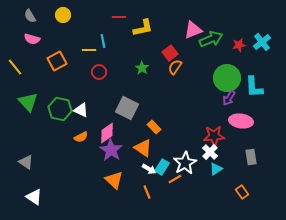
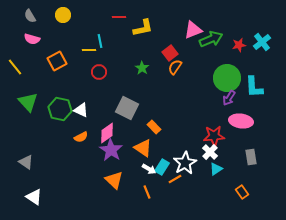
cyan line at (103, 41): moved 3 px left
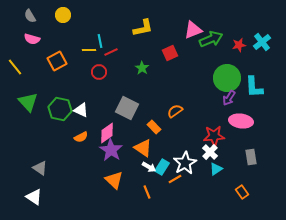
red line at (119, 17): moved 8 px left, 35 px down; rotated 24 degrees counterclockwise
red square at (170, 53): rotated 14 degrees clockwise
orange semicircle at (175, 67): moved 44 px down; rotated 21 degrees clockwise
gray triangle at (26, 162): moved 14 px right, 6 px down
white arrow at (149, 169): moved 2 px up
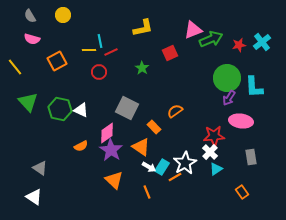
orange semicircle at (81, 137): moved 9 px down
orange triangle at (143, 148): moved 2 px left, 1 px up
orange line at (175, 179): moved 2 px up
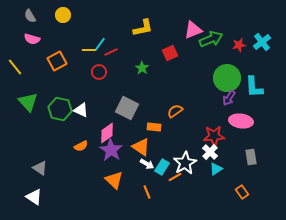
cyan line at (100, 41): moved 3 px down; rotated 48 degrees clockwise
orange rectangle at (154, 127): rotated 40 degrees counterclockwise
white arrow at (149, 167): moved 2 px left, 3 px up
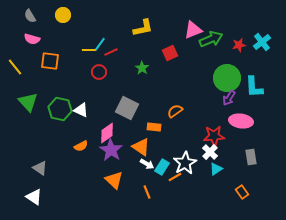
orange square at (57, 61): moved 7 px left; rotated 36 degrees clockwise
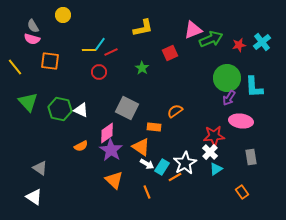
gray semicircle at (30, 16): moved 3 px right, 10 px down
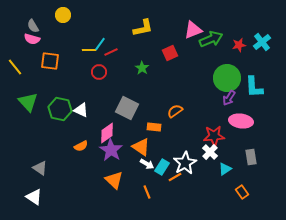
cyan triangle at (216, 169): moved 9 px right
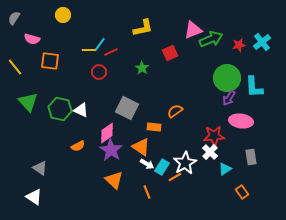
gray semicircle at (33, 26): moved 19 px left, 8 px up; rotated 64 degrees clockwise
orange semicircle at (81, 146): moved 3 px left
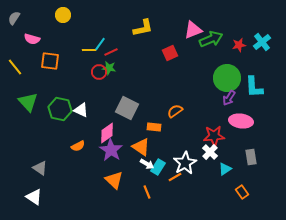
green star at (142, 68): moved 33 px left; rotated 24 degrees counterclockwise
cyan rectangle at (162, 167): moved 4 px left
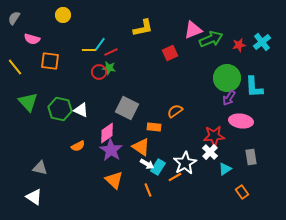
gray triangle at (40, 168): rotated 21 degrees counterclockwise
orange line at (147, 192): moved 1 px right, 2 px up
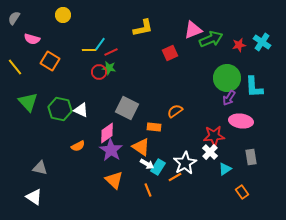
cyan cross at (262, 42): rotated 18 degrees counterclockwise
orange square at (50, 61): rotated 24 degrees clockwise
